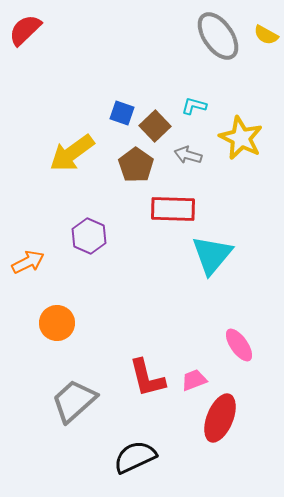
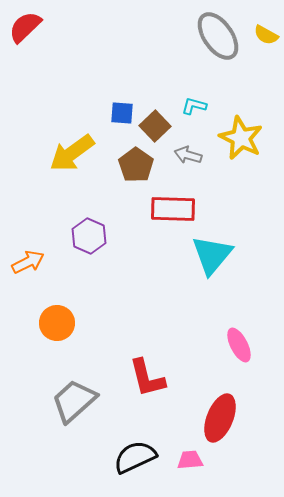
red semicircle: moved 3 px up
blue square: rotated 15 degrees counterclockwise
pink ellipse: rotated 8 degrees clockwise
pink trapezoid: moved 4 px left, 80 px down; rotated 16 degrees clockwise
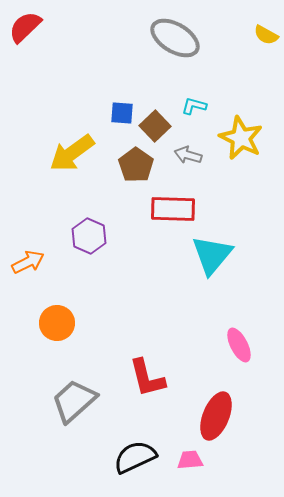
gray ellipse: moved 43 px left, 2 px down; rotated 24 degrees counterclockwise
red ellipse: moved 4 px left, 2 px up
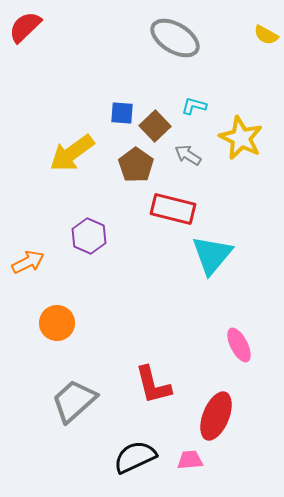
gray arrow: rotated 16 degrees clockwise
red rectangle: rotated 12 degrees clockwise
red L-shape: moved 6 px right, 7 px down
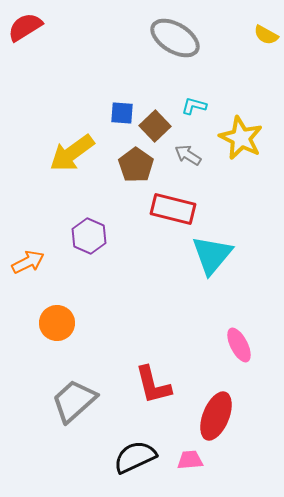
red semicircle: rotated 12 degrees clockwise
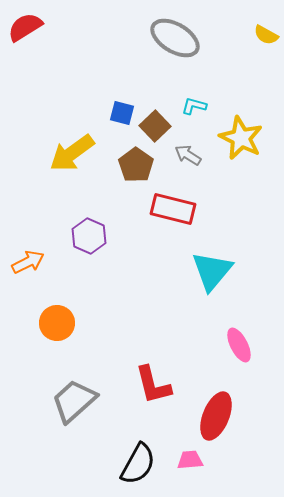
blue square: rotated 10 degrees clockwise
cyan triangle: moved 16 px down
black semicircle: moved 3 px right, 7 px down; rotated 144 degrees clockwise
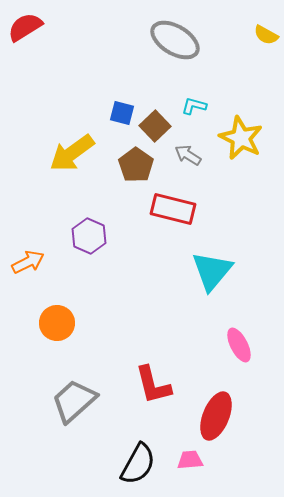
gray ellipse: moved 2 px down
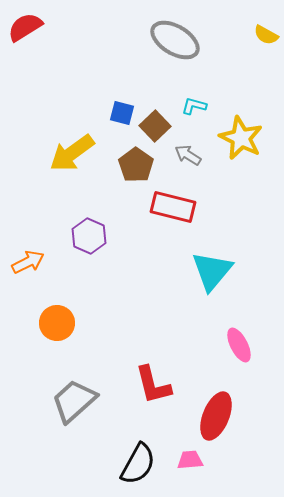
red rectangle: moved 2 px up
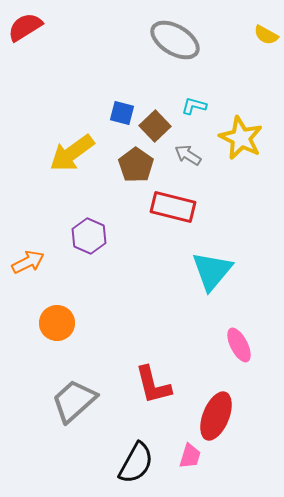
pink trapezoid: moved 4 px up; rotated 112 degrees clockwise
black semicircle: moved 2 px left, 1 px up
